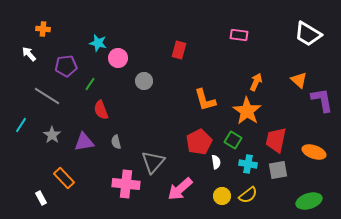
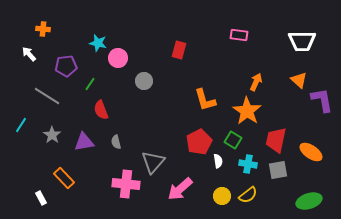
white trapezoid: moved 6 px left, 7 px down; rotated 32 degrees counterclockwise
orange ellipse: moved 3 px left; rotated 15 degrees clockwise
white semicircle: moved 2 px right, 1 px up
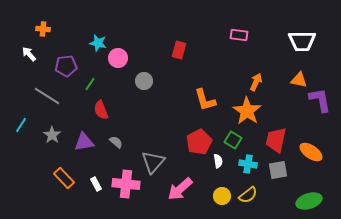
orange triangle: rotated 30 degrees counterclockwise
purple L-shape: moved 2 px left
gray semicircle: rotated 144 degrees clockwise
white rectangle: moved 55 px right, 14 px up
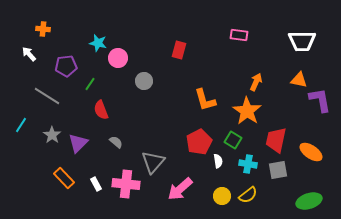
purple triangle: moved 6 px left, 1 px down; rotated 35 degrees counterclockwise
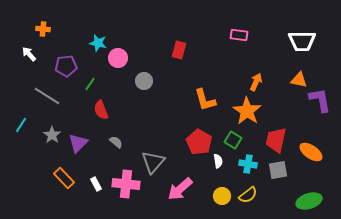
red pentagon: rotated 15 degrees counterclockwise
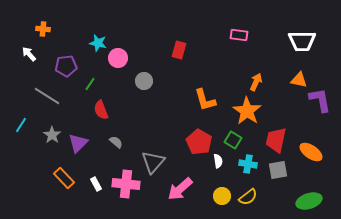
yellow semicircle: moved 2 px down
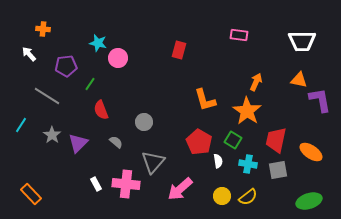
gray circle: moved 41 px down
orange rectangle: moved 33 px left, 16 px down
